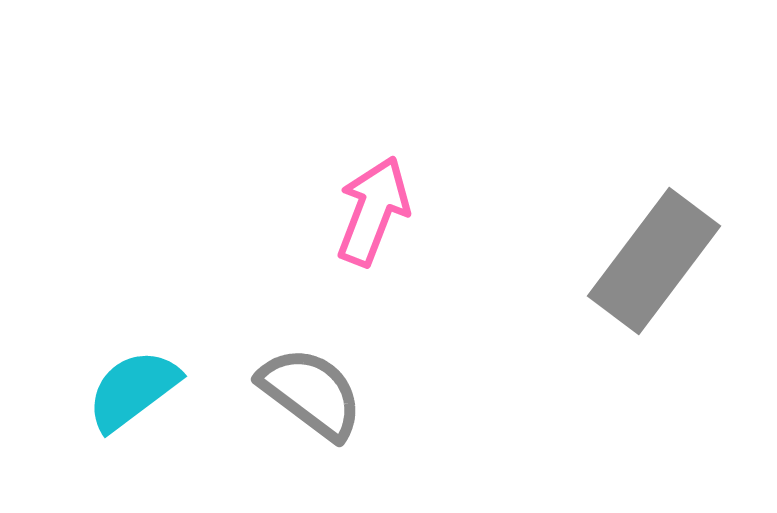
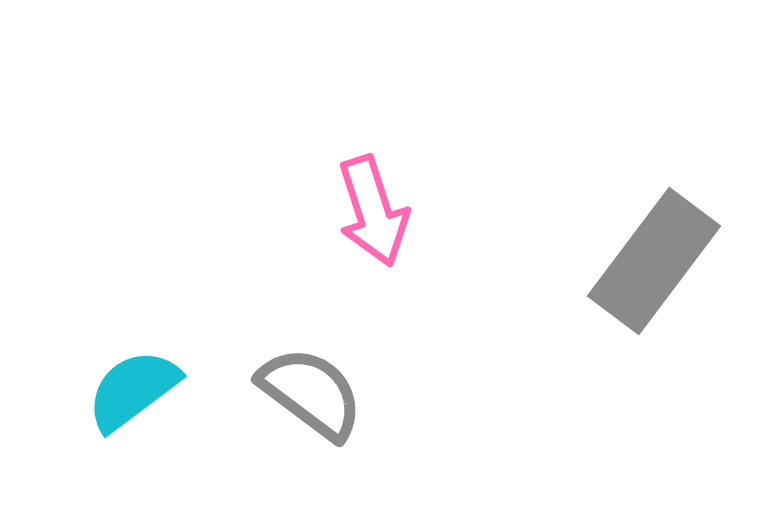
pink arrow: rotated 141 degrees clockwise
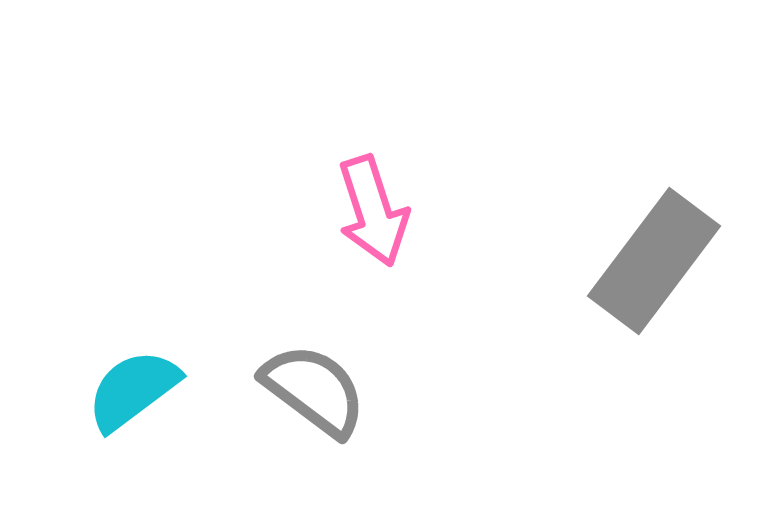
gray semicircle: moved 3 px right, 3 px up
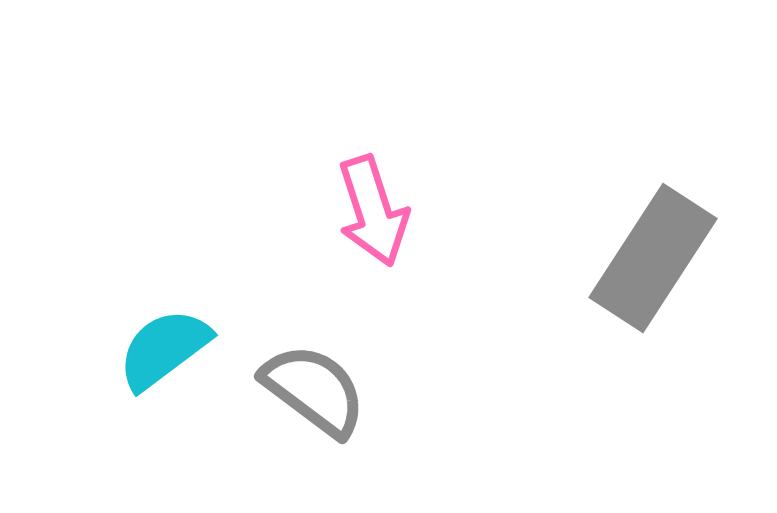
gray rectangle: moved 1 px left, 3 px up; rotated 4 degrees counterclockwise
cyan semicircle: moved 31 px right, 41 px up
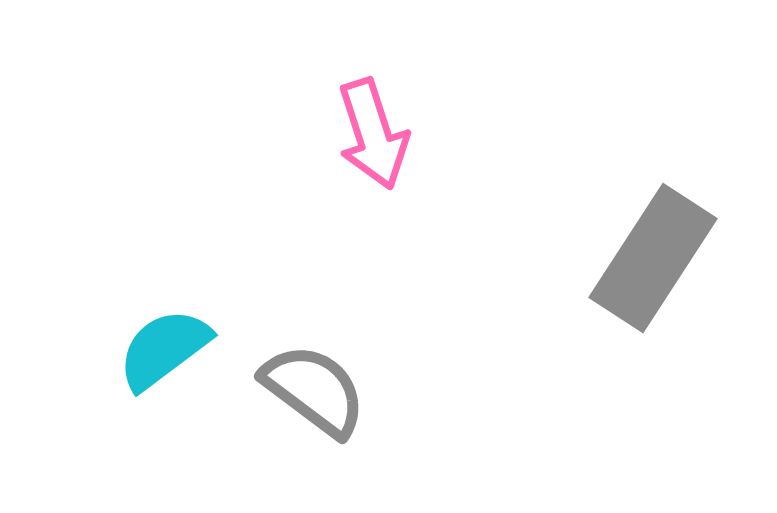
pink arrow: moved 77 px up
